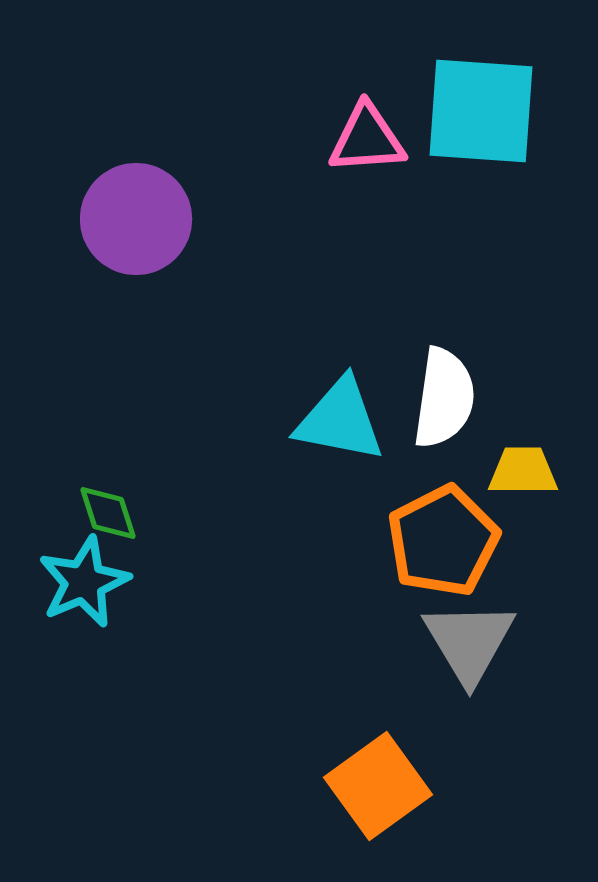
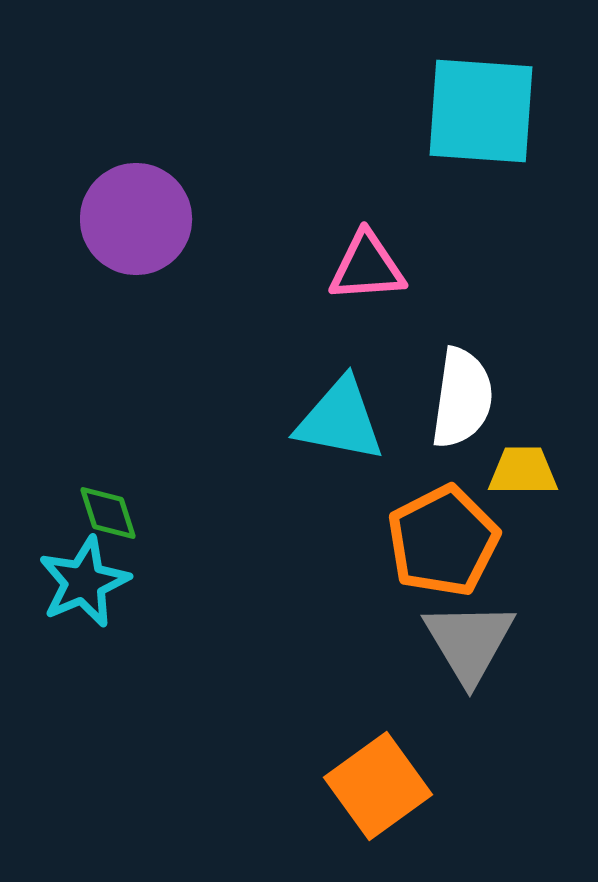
pink triangle: moved 128 px down
white semicircle: moved 18 px right
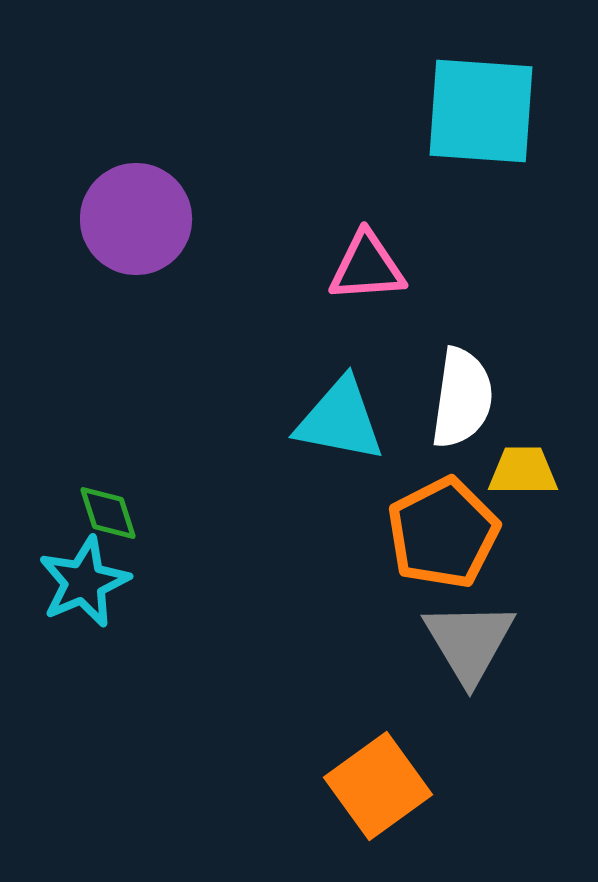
orange pentagon: moved 8 px up
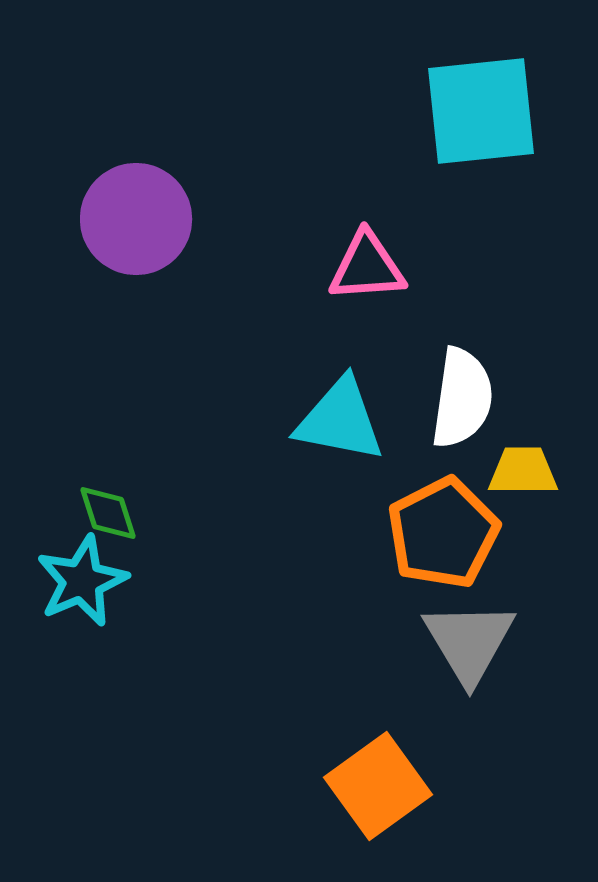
cyan square: rotated 10 degrees counterclockwise
cyan star: moved 2 px left, 1 px up
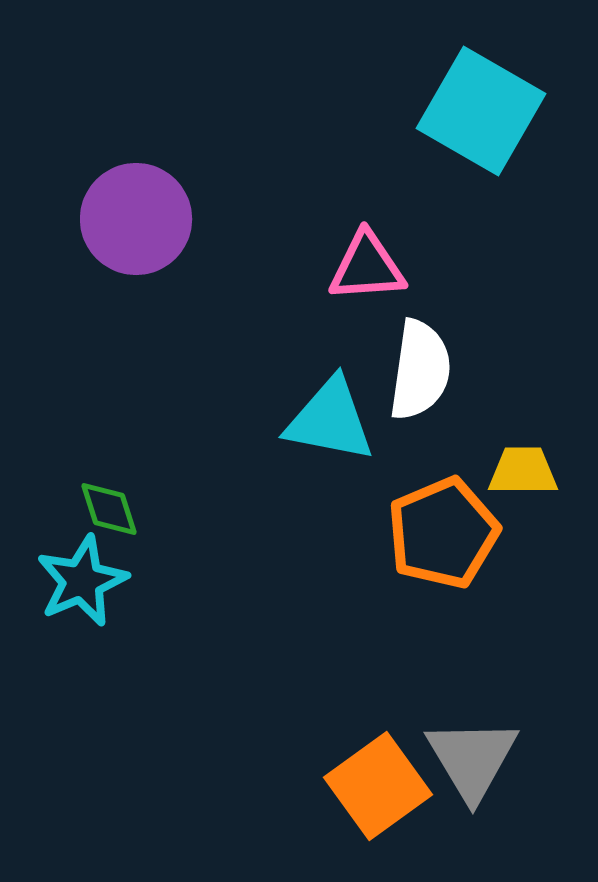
cyan square: rotated 36 degrees clockwise
white semicircle: moved 42 px left, 28 px up
cyan triangle: moved 10 px left
green diamond: moved 1 px right, 4 px up
orange pentagon: rotated 4 degrees clockwise
gray triangle: moved 3 px right, 117 px down
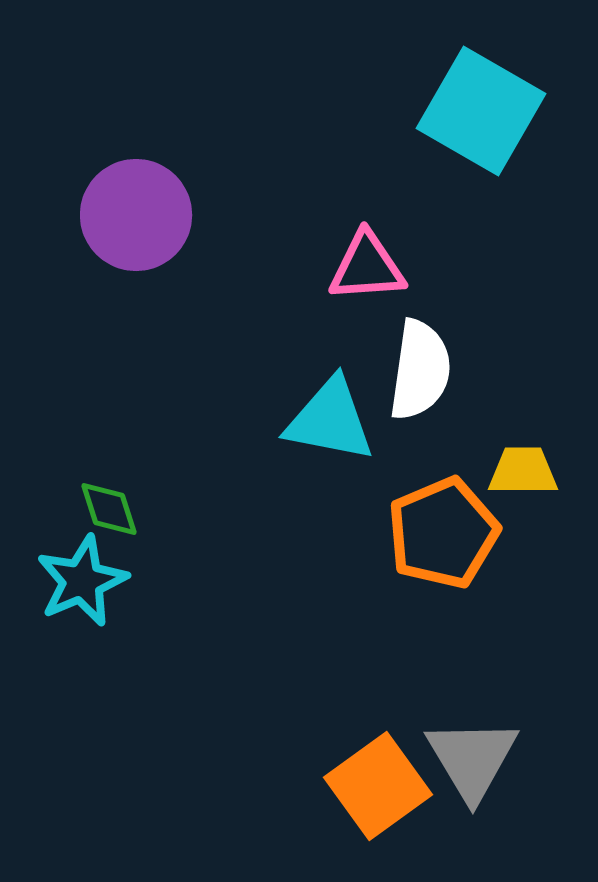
purple circle: moved 4 px up
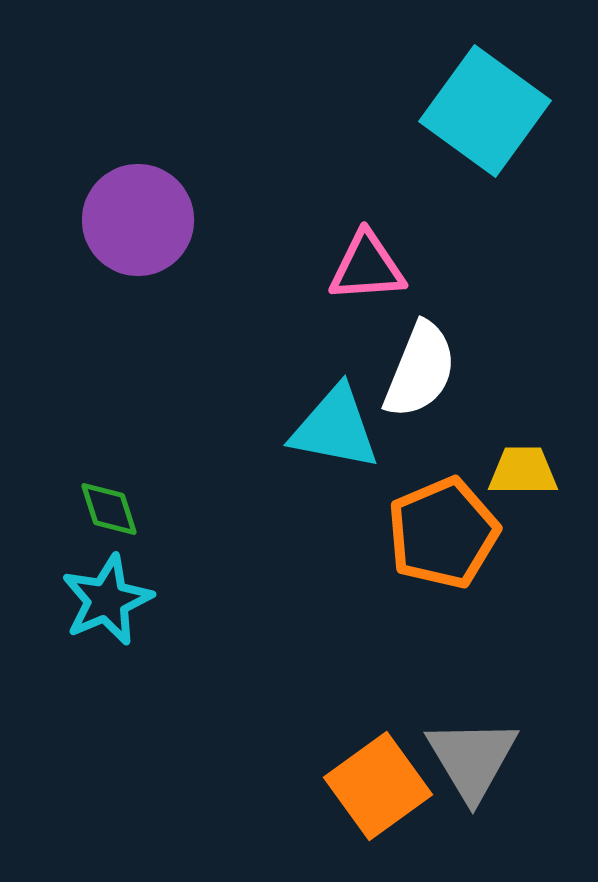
cyan square: moved 4 px right; rotated 6 degrees clockwise
purple circle: moved 2 px right, 5 px down
white semicircle: rotated 14 degrees clockwise
cyan triangle: moved 5 px right, 8 px down
cyan star: moved 25 px right, 19 px down
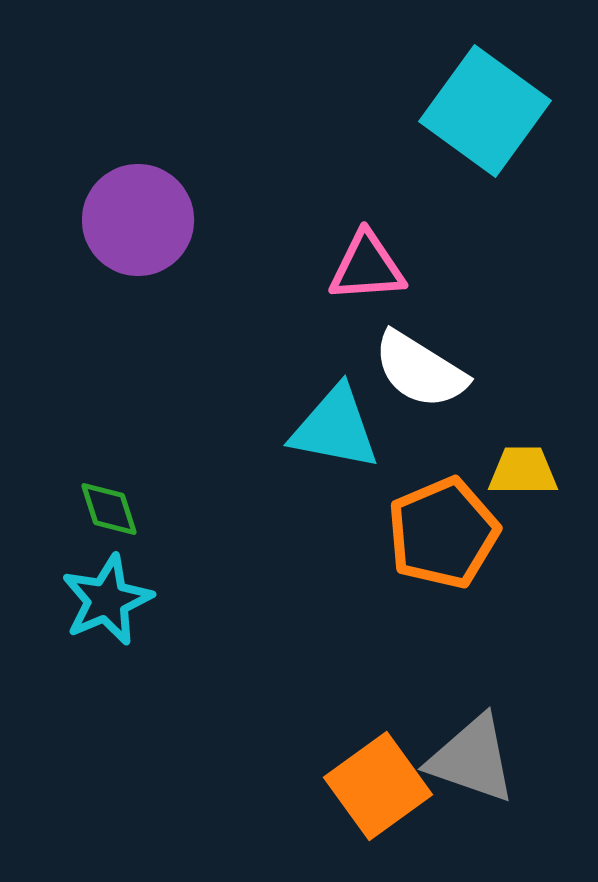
white semicircle: rotated 100 degrees clockwise
gray triangle: rotated 40 degrees counterclockwise
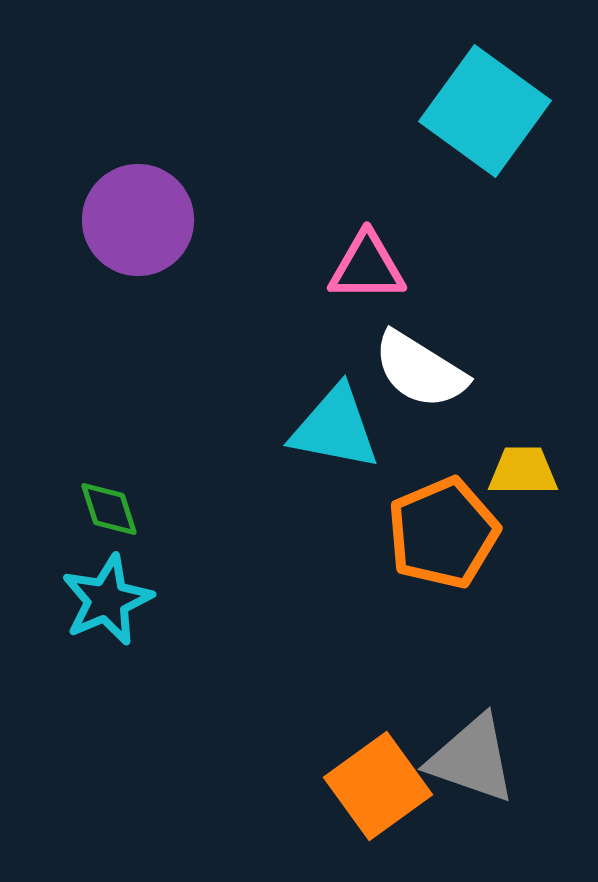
pink triangle: rotated 4 degrees clockwise
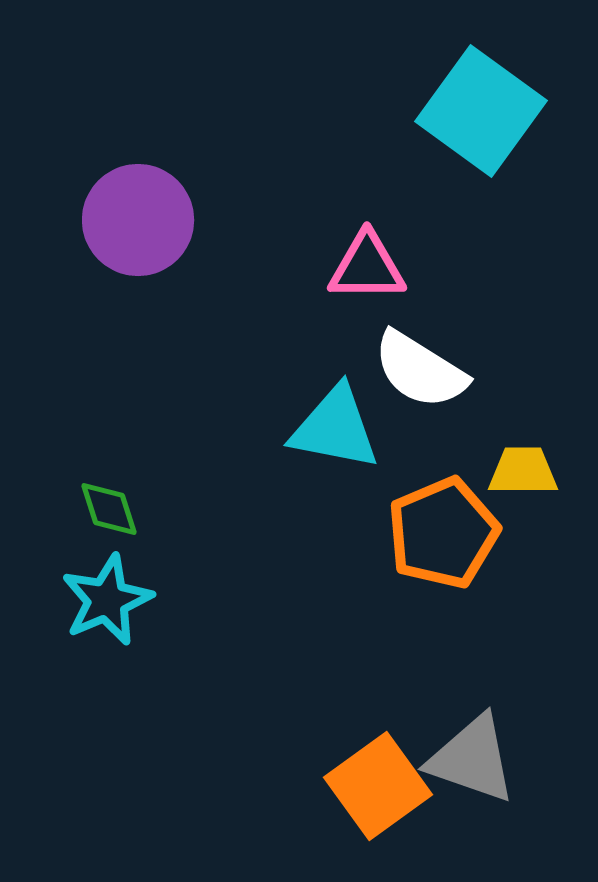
cyan square: moved 4 px left
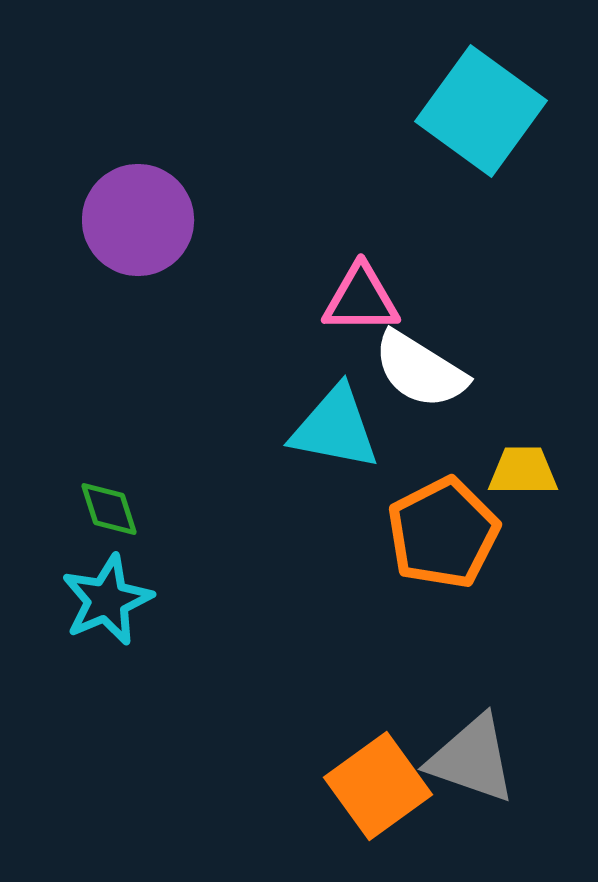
pink triangle: moved 6 px left, 32 px down
orange pentagon: rotated 4 degrees counterclockwise
